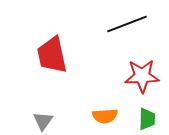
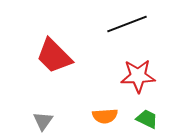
red trapezoid: moved 2 px right, 1 px down; rotated 33 degrees counterclockwise
red star: moved 4 px left
green trapezoid: rotated 65 degrees counterclockwise
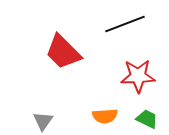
black line: moved 2 px left
red trapezoid: moved 9 px right, 4 px up
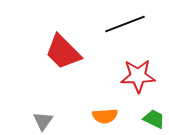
green trapezoid: moved 7 px right
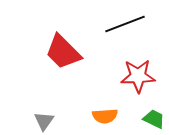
gray triangle: moved 1 px right
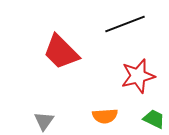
red trapezoid: moved 2 px left
red star: rotated 12 degrees counterclockwise
